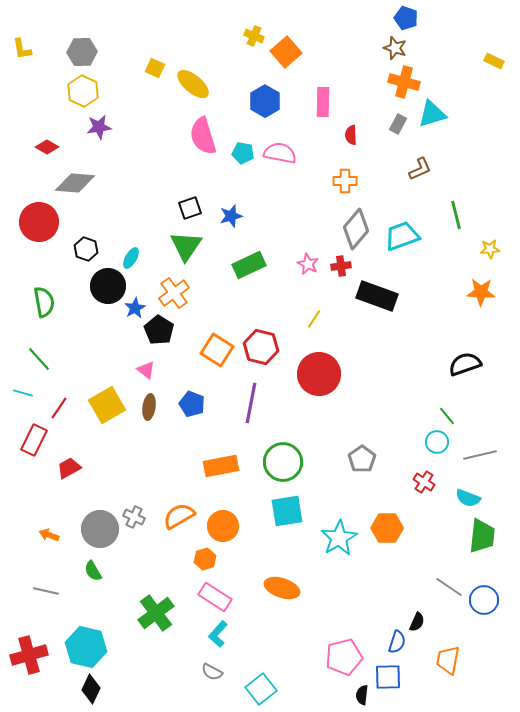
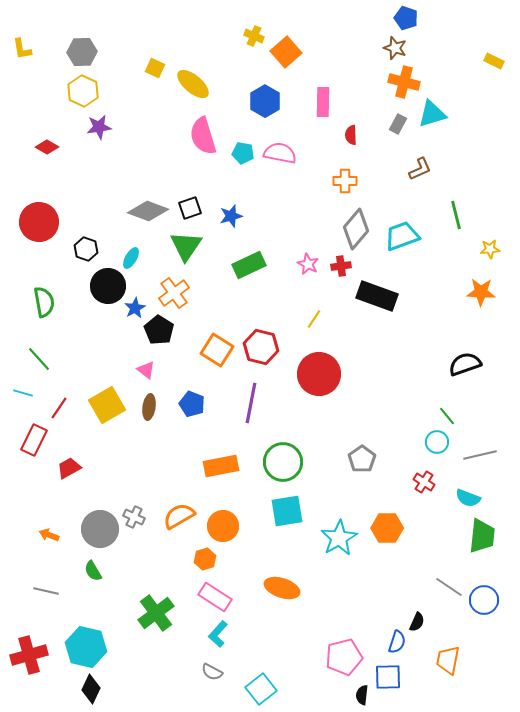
gray diamond at (75, 183): moved 73 px right, 28 px down; rotated 15 degrees clockwise
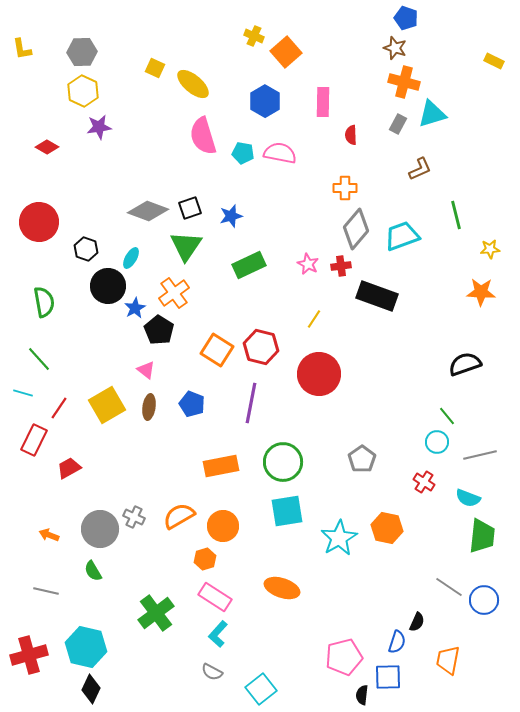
orange cross at (345, 181): moved 7 px down
orange hexagon at (387, 528): rotated 12 degrees clockwise
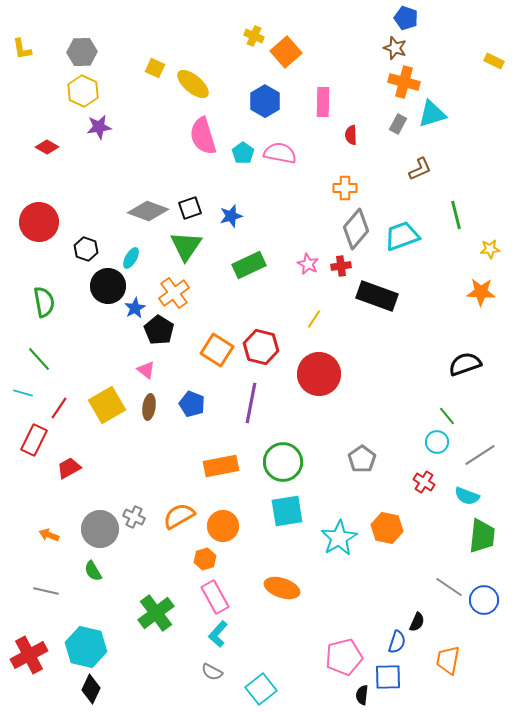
cyan pentagon at (243, 153): rotated 25 degrees clockwise
gray line at (480, 455): rotated 20 degrees counterclockwise
cyan semicircle at (468, 498): moved 1 px left, 2 px up
pink rectangle at (215, 597): rotated 28 degrees clockwise
red cross at (29, 655): rotated 12 degrees counterclockwise
